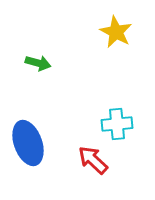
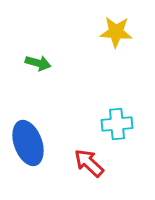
yellow star: rotated 24 degrees counterclockwise
red arrow: moved 4 px left, 3 px down
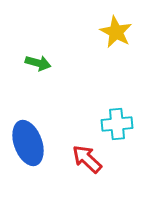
yellow star: rotated 24 degrees clockwise
red arrow: moved 2 px left, 4 px up
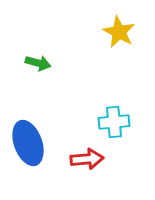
yellow star: moved 3 px right
cyan cross: moved 3 px left, 2 px up
red arrow: rotated 132 degrees clockwise
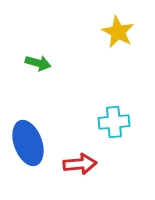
yellow star: moved 1 px left
red arrow: moved 7 px left, 5 px down
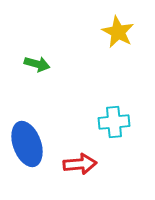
green arrow: moved 1 px left, 1 px down
blue ellipse: moved 1 px left, 1 px down
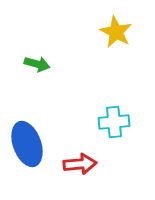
yellow star: moved 2 px left
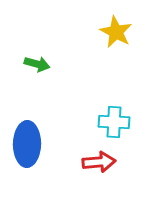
cyan cross: rotated 8 degrees clockwise
blue ellipse: rotated 21 degrees clockwise
red arrow: moved 19 px right, 2 px up
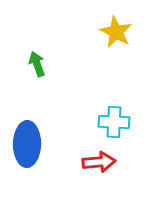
green arrow: rotated 125 degrees counterclockwise
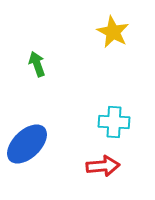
yellow star: moved 3 px left
blue ellipse: rotated 45 degrees clockwise
red arrow: moved 4 px right, 4 px down
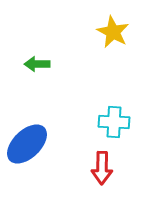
green arrow: rotated 70 degrees counterclockwise
red arrow: moved 1 px left, 2 px down; rotated 96 degrees clockwise
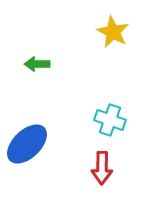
cyan cross: moved 4 px left, 2 px up; rotated 16 degrees clockwise
